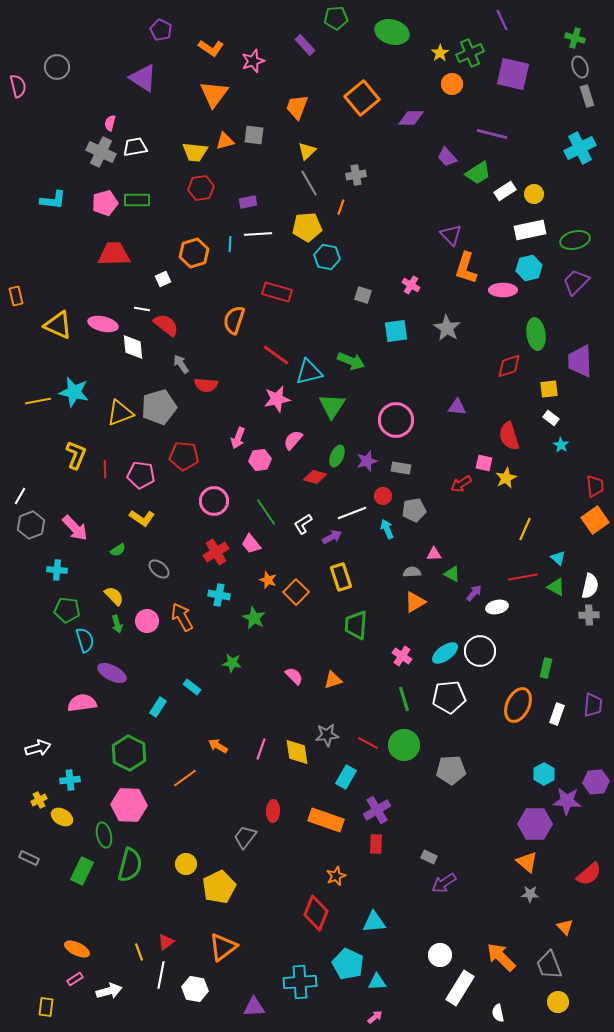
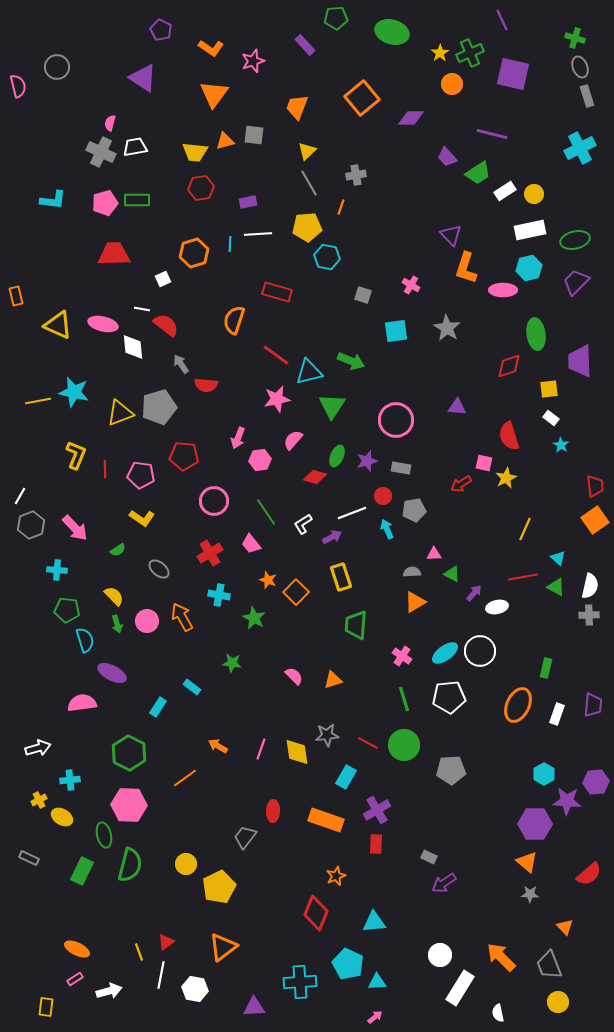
red cross at (216, 552): moved 6 px left, 1 px down
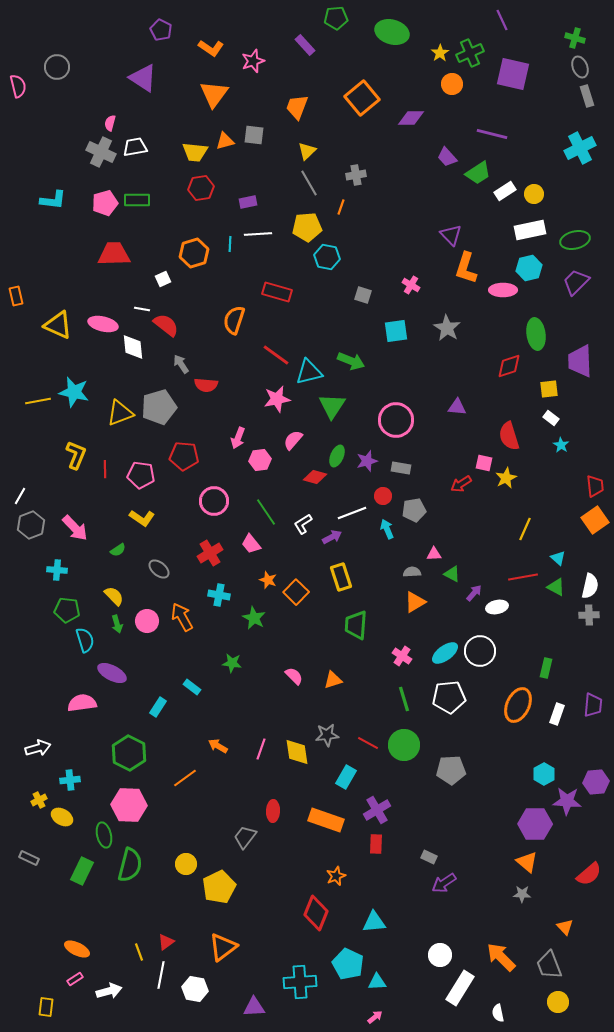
gray star at (530, 894): moved 8 px left
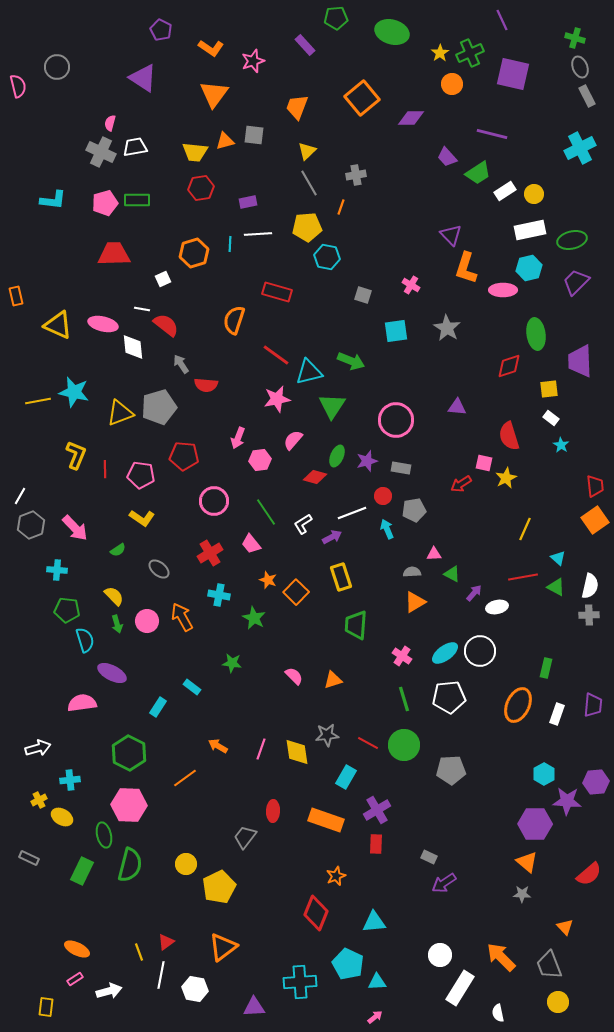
gray rectangle at (587, 96): rotated 10 degrees counterclockwise
green ellipse at (575, 240): moved 3 px left
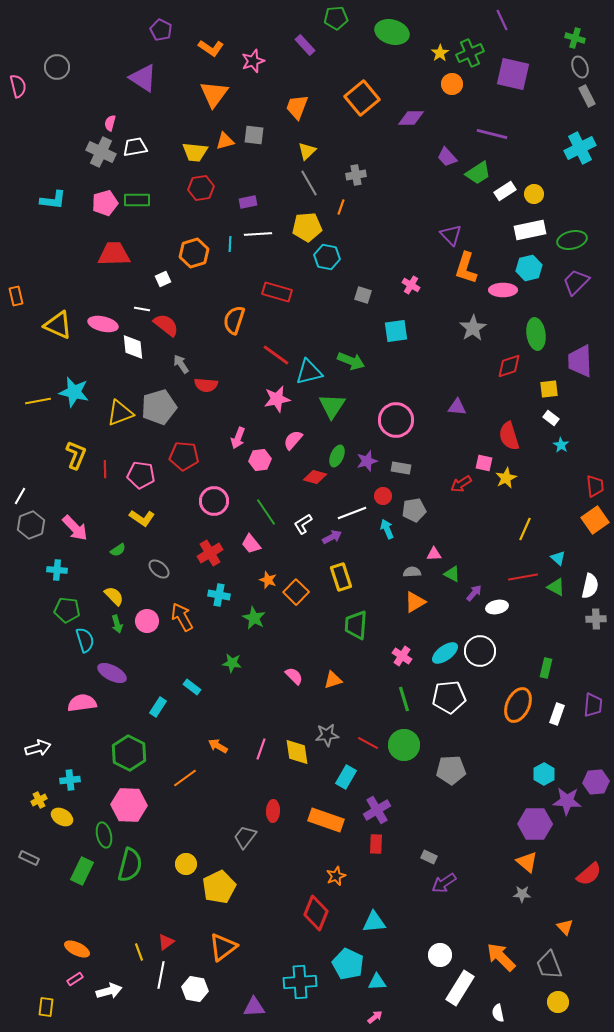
gray star at (447, 328): moved 26 px right; rotated 8 degrees clockwise
gray cross at (589, 615): moved 7 px right, 4 px down
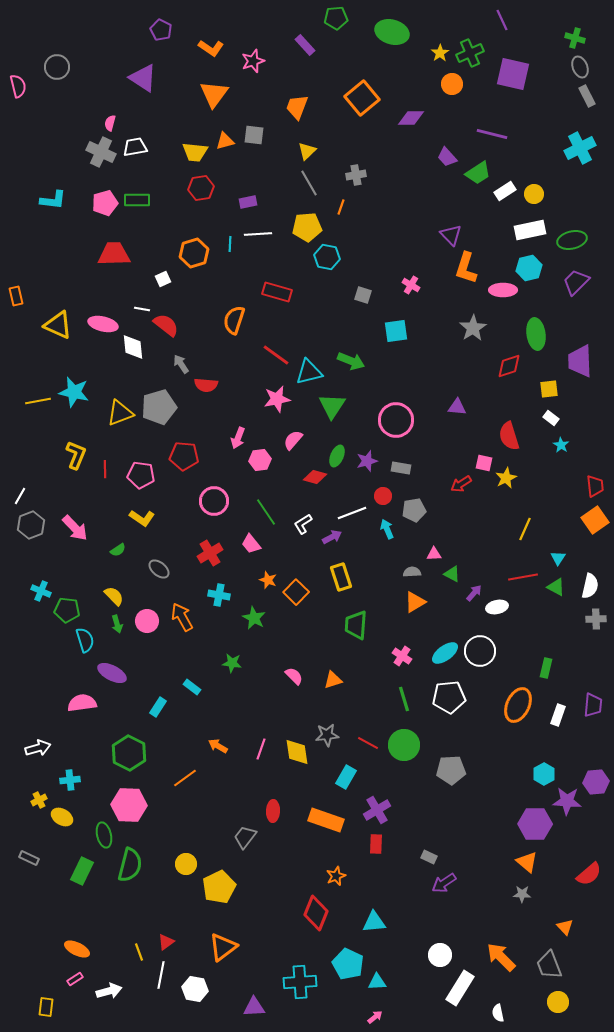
cyan triangle at (558, 558): rotated 21 degrees clockwise
cyan cross at (57, 570): moved 16 px left, 21 px down; rotated 18 degrees clockwise
white rectangle at (557, 714): moved 1 px right, 1 px down
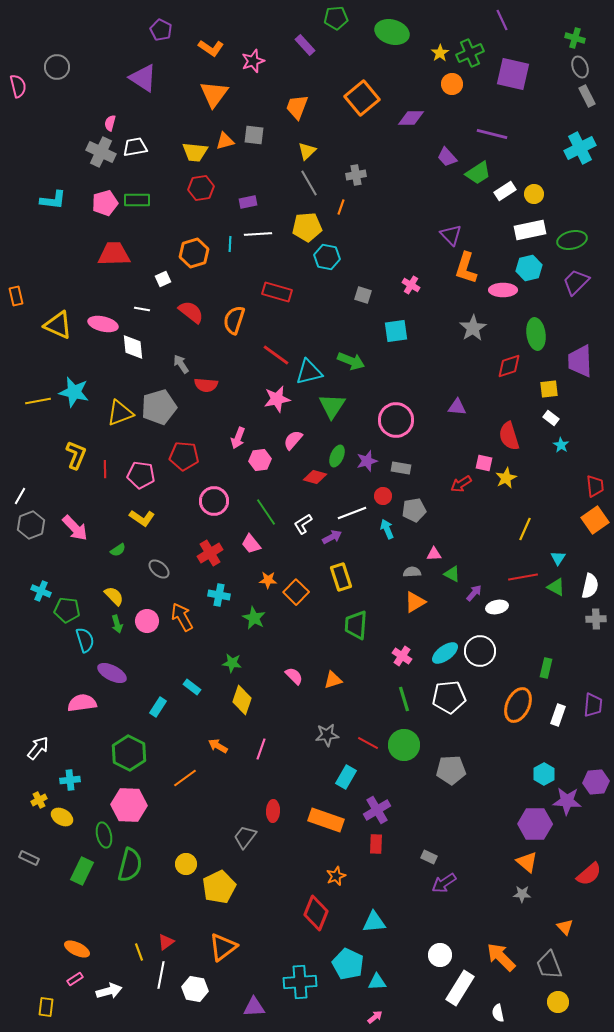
red semicircle at (166, 325): moved 25 px right, 13 px up
orange star at (268, 580): rotated 18 degrees counterclockwise
white arrow at (38, 748): rotated 35 degrees counterclockwise
yellow diamond at (297, 752): moved 55 px left, 52 px up; rotated 28 degrees clockwise
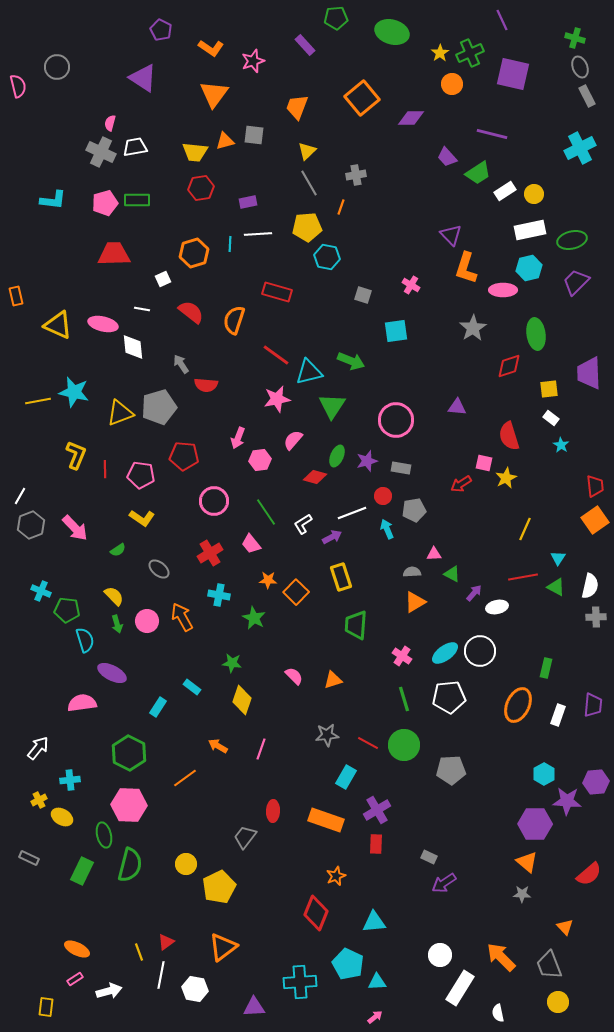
purple trapezoid at (580, 361): moved 9 px right, 12 px down
gray cross at (596, 619): moved 2 px up
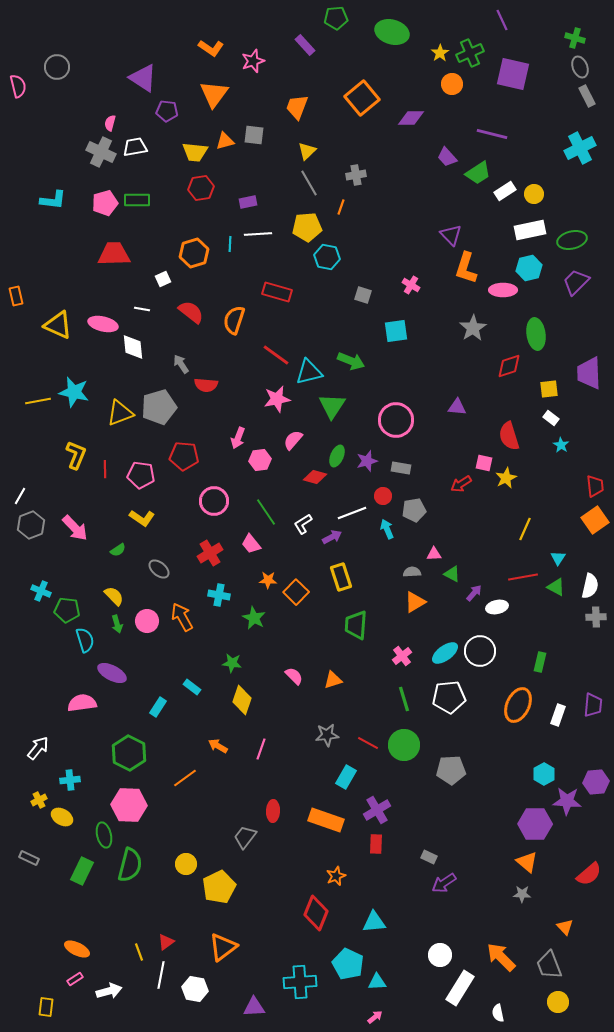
purple pentagon at (161, 30): moved 6 px right, 81 px down; rotated 20 degrees counterclockwise
pink cross at (402, 656): rotated 18 degrees clockwise
green rectangle at (546, 668): moved 6 px left, 6 px up
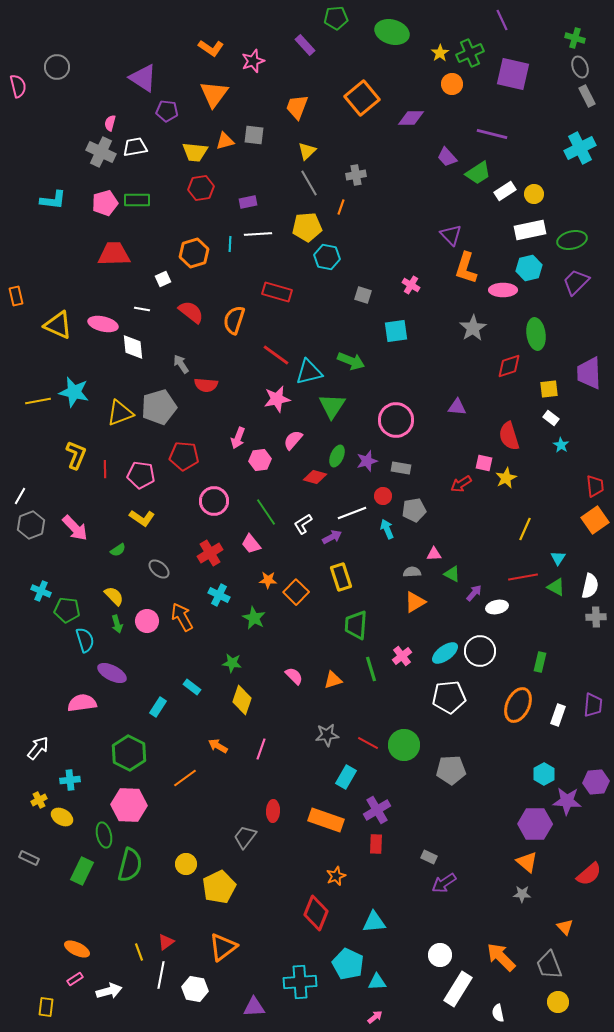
cyan cross at (219, 595): rotated 15 degrees clockwise
green line at (404, 699): moved 33 px left, 30 px up
white rectangle at (460, 988): moved 2 px left, 1 px down
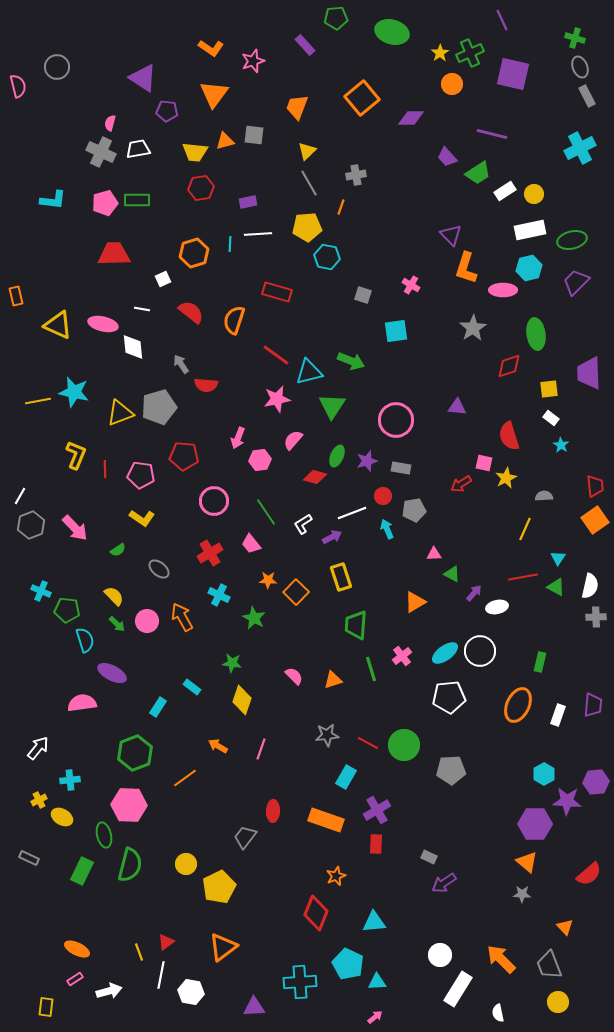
white trapezoid at (135, 147): moved 3 px right, 2 px down
gray semicircle at (412, 572): moved 132 px right, 76 px up
green arrow at (117, 624): rotated 30 degrees counterclockwise
green hexagon at (129, 753): moved 6 px right; rotated 12 degrees clockwise
orange arrow at (501, 957): moved 2 px down
white hexagon at (195, 989): moved 4 px left, 3 px down
